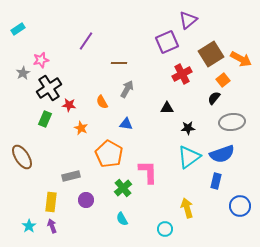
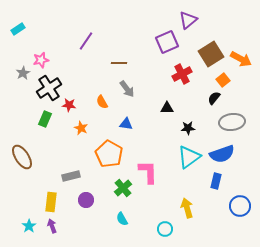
gray arrow: rotated 114 degrees clockwise
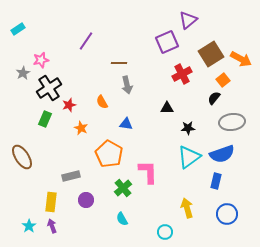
gray arrow: moved 4 px up; rotated 24 degrees clockwise
red star: rotated 24 degrees counterclockwise
blue circle: moved 13 px left, 8 px down
cyan circle: moved 3 px down
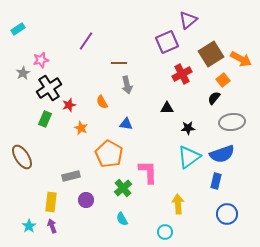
yellow arrow: moved 9 px left, 4 px up; rotated 12 degrees clockwise
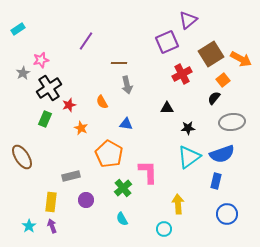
cyan circle: moved 1 px left, 3 px up
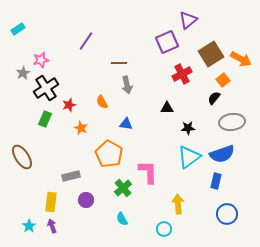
black cross: moved 3 px left
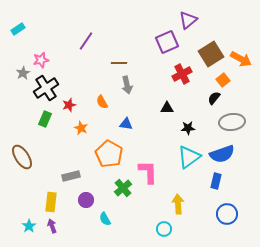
cyan semicircle: moved 17 px left
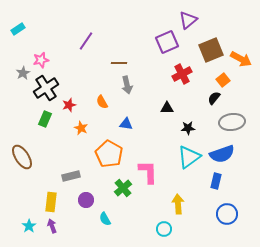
brown square: moved 4 px up; rotated 10 degrees clockwise
